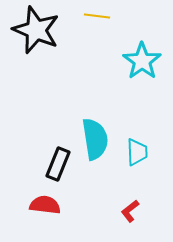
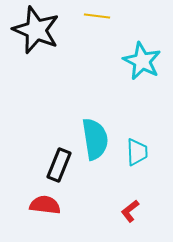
cyan star: rotated 9 degrees counterclockwise
black rectangle: moved 1 px right, 1 px down
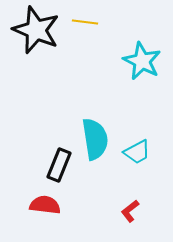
yellow line: moved 12 px left, 6 px down
cyan trapezoid: rotated 64 degrees clockwise
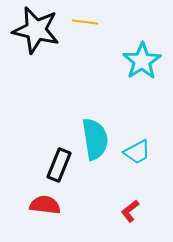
black star: rotated 9 degrees counterclockwise
cyan star: rotated 12 degrees clockwise
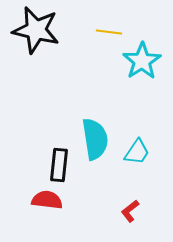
yellow line: moved 24 px right, 10 px down
cyan trapezoid: rotated 28 degrees counterclockwise
black rectangle: rotated 16 degrees counterclockwise
red semicircle: moved 2 px right, 5 px up
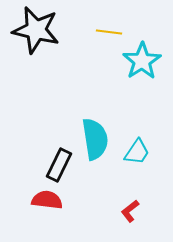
black rectangle: rotated 20 degrees clockwise
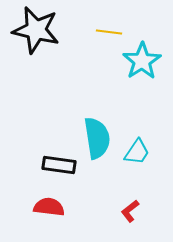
cyan semicircle: moved 2 px right, 1 px up
black rectangle: rotated 72 degrees clockwise
red semicircle: moved 2 px right, 7 px down
